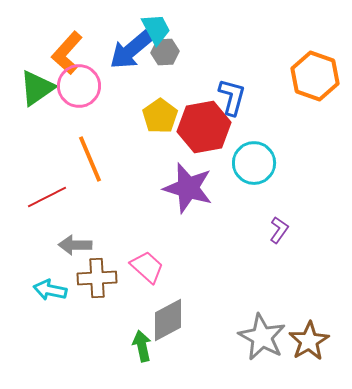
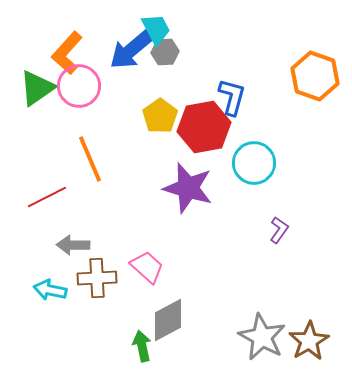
gray arrow: moved 2 px left
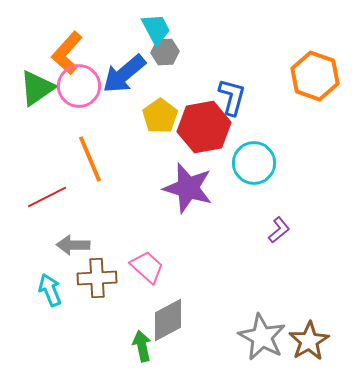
blue arrow: moved 7 px left, 24 px down
purple L-shape: rotated 16 degrees clockwise
cyan arrow: rotated 56 degrees clockwise
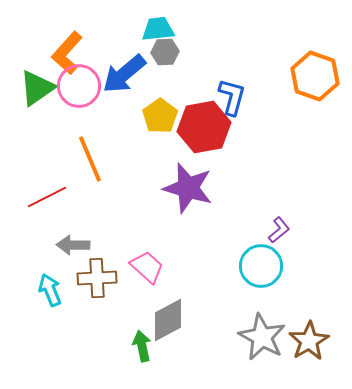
cyan trapezoid: moved 2 px right; rotated 68 degrees counterclockwise
cyan circle: moved 7 px right, 103 px down
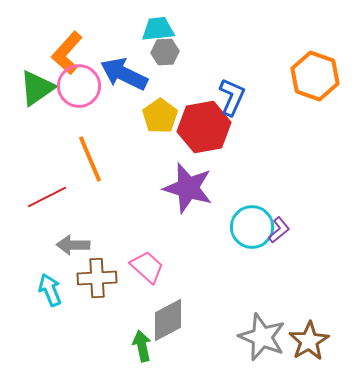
blue arrow: rotated 66 degrees clockwise
blue L-shape: rotated 9 degrees clockwise
cyan circle: moved 9 px left, 39 px up
gray star: rotated 6 degrees counterclockwise
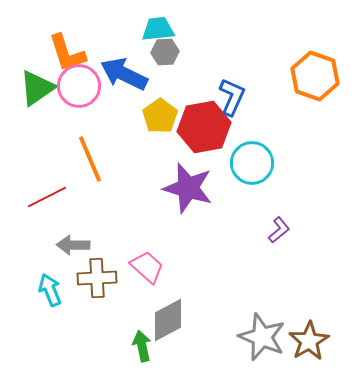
orange L-shape: rotated 60 degrees counterclockwise
cyan circle: moved 64 px up
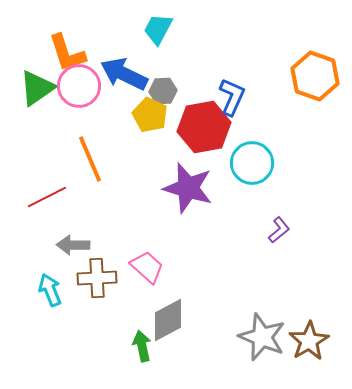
cyan trapezoid: rotated 56 degrees counterclockwise
gray hexagon: moved 2 px left, 39 px down
yellow pentagon: moved 10 px left, 1 px up; rotated 12 degrees counterclockwise
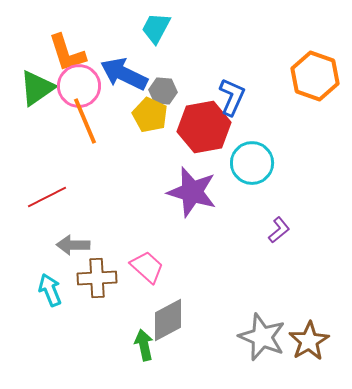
cyan trapezoid: moved 2 px left, 1 px up
gray hexagon: rotated 8 degrees clockwise
orange line: moved 5 px left, 38 px up
purple star: moved 4 px right, 4 px down
green arrow: moved 2 px right, 1 px up
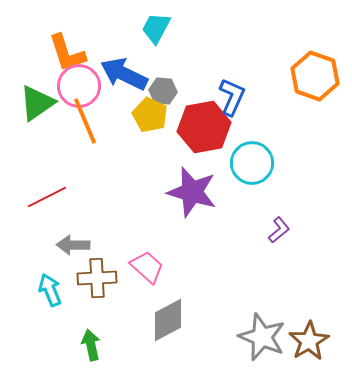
green triangle: moved 15 px down
green arrow: moved 53 px left
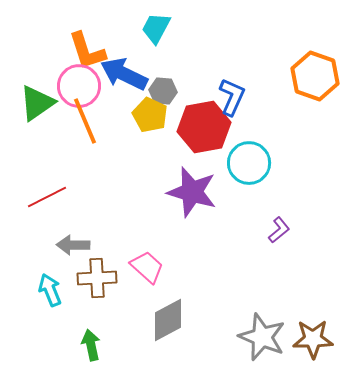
orange L-shape: moved 20 px right, 2 px up
cyan circle: moved 3 px left
brown star: moved 4 px right, 2 px up; rotated 30 degrees clockwise
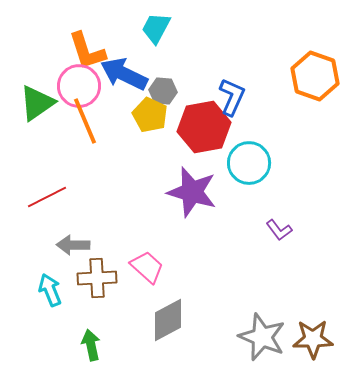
purple L-shape: rotated 92 degrees clockwise
